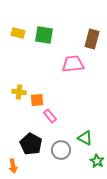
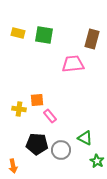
yellow cross: moved 17 px down
black pentagon: moved 6 px right; rotated 25 degrees counterclockwise
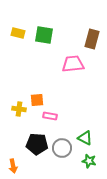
pink rectangle: rotated 40 degrees counterclockwise
gray circle: moved 1 px right, 2 px up
green star: moved 8 px left; rotated 16 degrees counterclockwise
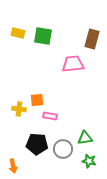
green square: moved 1 px left, 1 px down
green triangle: rotated 35 degrees counterclockwise
gray circle: moved 1 px right, 1 px down
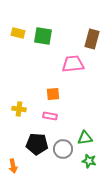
orange square: moved 16 px right, 6 px up
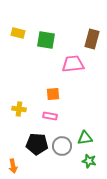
green square: moved 3 px right, 4 px down
gray circle: moved 1 px left, 3 px up
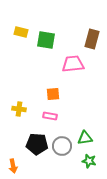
yellow rectangle: moved 3 px right, 1 px up
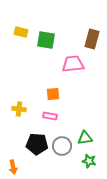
orange arrow: moved 1 px down
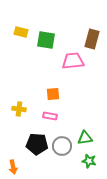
pink trapezoid: moved 3 px up
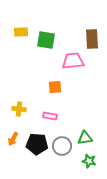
yellow rectangle: rotated 16 degrees counterclockwise
brown rectangle: rotated 18 degrees counterclockwise
orange square: moved 2 px right, 7 px up
orange arrow: moved 28 px up; rotated 40 degrees clockwise
